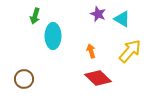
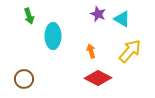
green arrow: moved 6 px left; rotated 35 degrees counterclockwise
red diamond: rotated 16 degrees counterclockwise
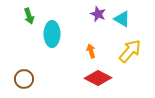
cyan ellipse: moved 1 px left, 2 px up
